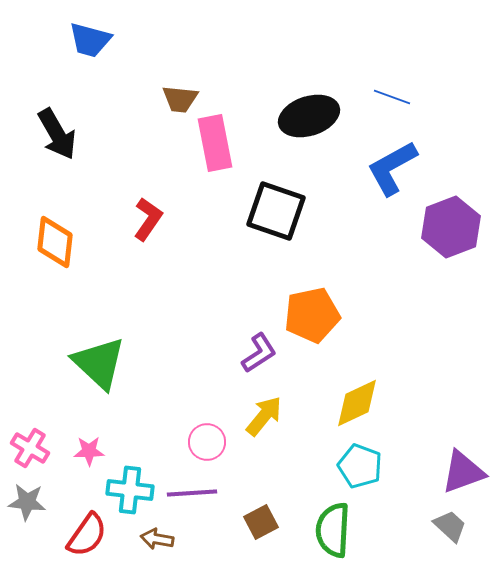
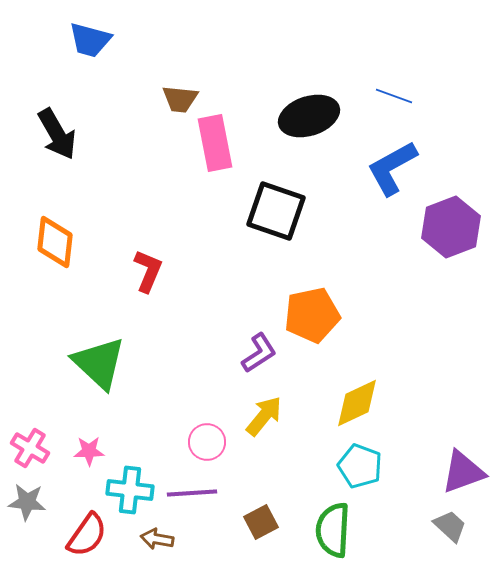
blue line: moved 2 px right, 1 px up
red L-shape: moved 52 px down; rotated 12 degrees counterclockwise
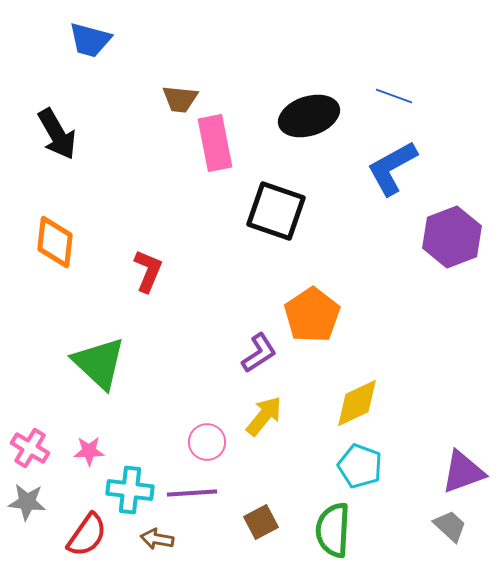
purple hexagon: moved 1 px right, 10 px down
orange pentagon: rotated 22 degrees counterclockwise
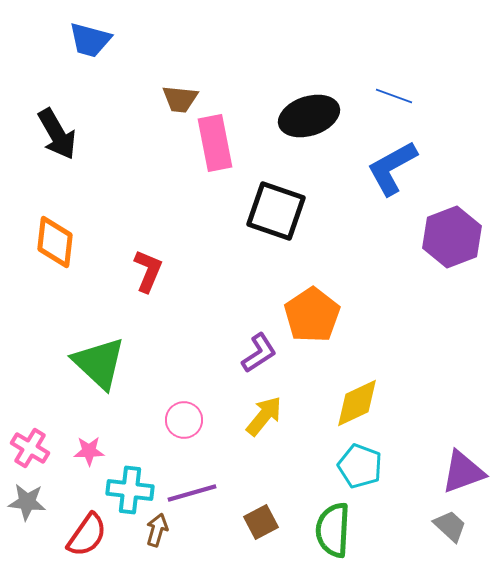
pink circle: moved 23 px left, 22 px up
purple line: rotated 12 degrees counterclockwise
brown arrow: moved 9 px up; rotated 96 degrees clockwise
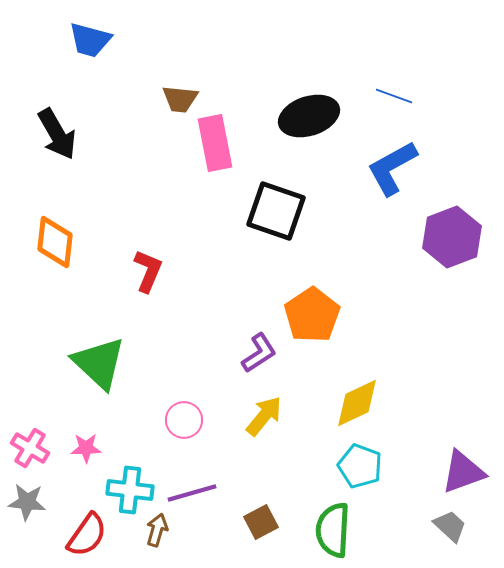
pink star: moved 3 px left, 3 px up
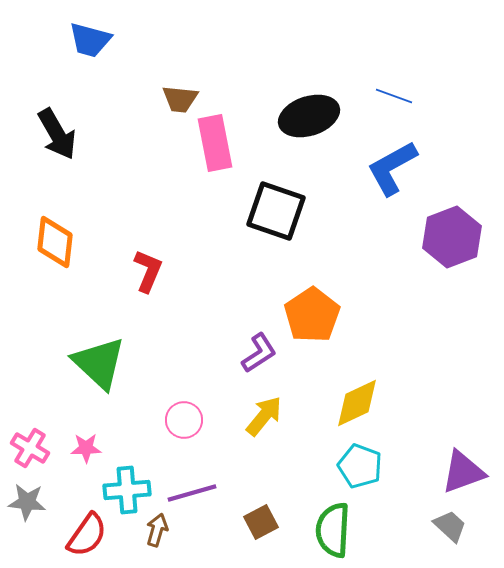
cyan cross: moved 3 px left; rotated 12 degrees counterclockwise
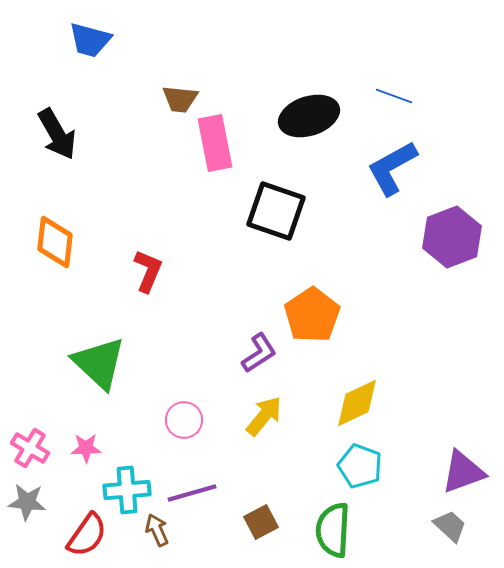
brown arrow: rotated 40 degrees counterclockwise
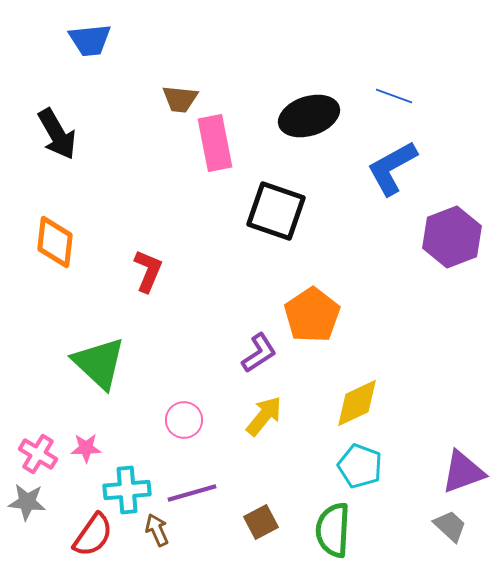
blue trapezoid: rotated 21 degrees counterclockwise
pink cross: moved 8 px right, 6 px down
red semicircle: moved 6 px right
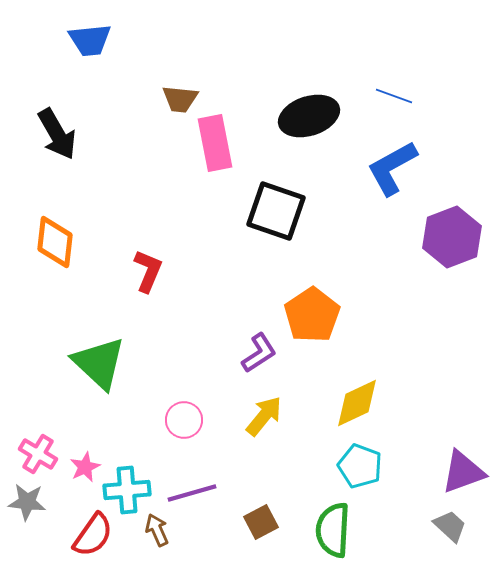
pink star: moved 1 px left, 19 px down; rotated 24 degrees counterclockwise
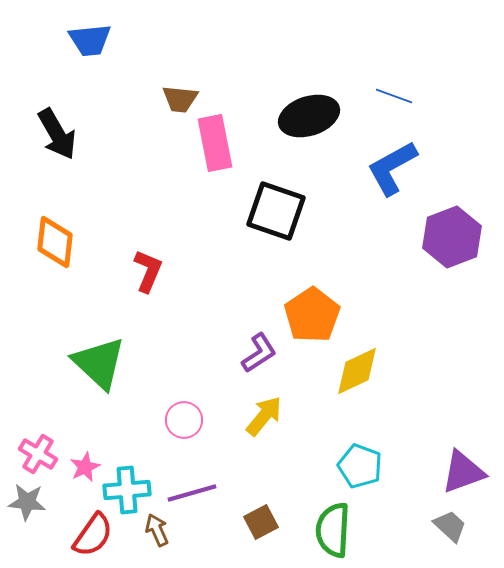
yellow diamond: moved 32 px up
